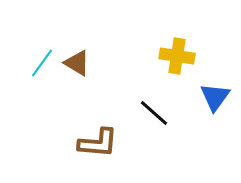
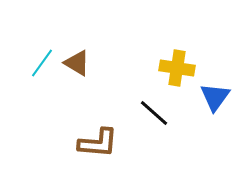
yellow cross: moved 12 px down
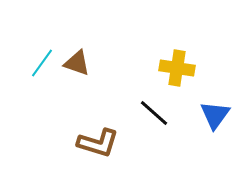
brown triangle: rotated 12 degrees counterclockwise
blue triangle: moved 18 px down
brown L-shape: rotated 12 degrees clockwise
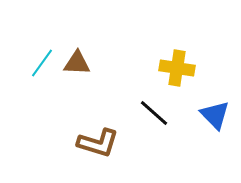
brown triangle: rotated 16 degrees counterclockwise
blue triangle: rotated 20 degrees counterclockwise
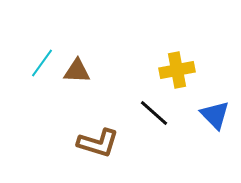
brown triangle: moved 8 px down
yellow cross: moved 2 px down; rotated 20 degrees counterclockwise
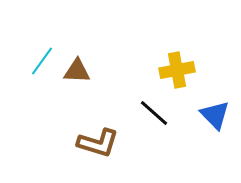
cyan line: moved 2 px up
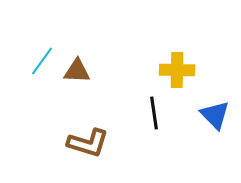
yellow cross: rotated 12 degrees clockwise
black line: rotated 40 degrees clockwise
brown L-shape: moved 10 px left
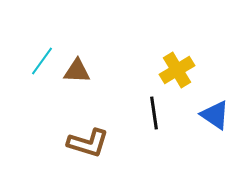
yellow cross: rotated 32 degrees counterclockwise
blue triangle: rotated 12 degrees counterclockwise
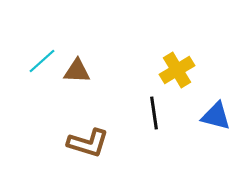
cyan line: rotated 12 degrees clockwise
blue triangle: moved 1 px right, 1 px down; rotated 20 degrees counterclockwise
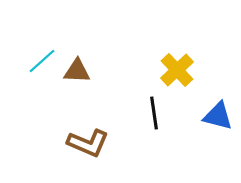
yellow cross: rotated 12 degrees counterclockwise
blue triangle: moved 2 px right
brown L-shape: rotated 6 degrees clockwise
